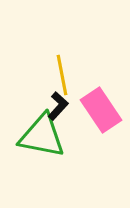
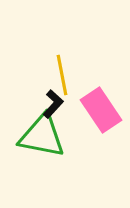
black L-shape: moved 5 px left, 2 px up
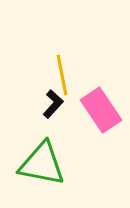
green triangle: moved 28 px down
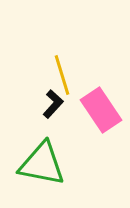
yellow line: rotated 6 degrees counterclockwise
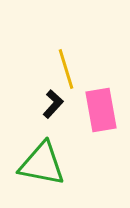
yellow line: moved 4 px right, 6 px up
pink rectangle: rotated 24 degrees clockwise
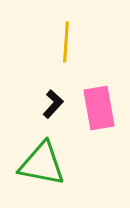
yellow line: moved 27 px up; rotated 21 degrees clockwise
pink rectangle: moved 2 px left, 2 px up
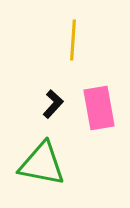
yellow line: moved 7 px right, 2 px up
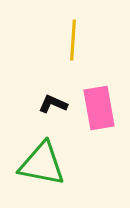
black L-shape: rotated 108 degrees counterclockwise
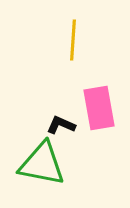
black L-shape: moved 8 px right, 21 px down
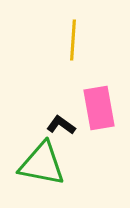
black L-shape: rotated 12 degrees clockwise
